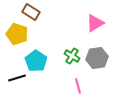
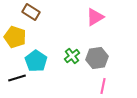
pink triangle: moved 6 px up
yellow pentagon: moved 2 px left, 3 px down
green cross: rotated 21 degrees clockwise
pink line: moved 25 px right; rotated 28 degrees clockwise
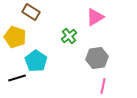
green cross: moved 3 px left, 20 px up
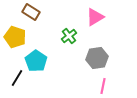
black line: rotated 42 degrees counterclockwise
